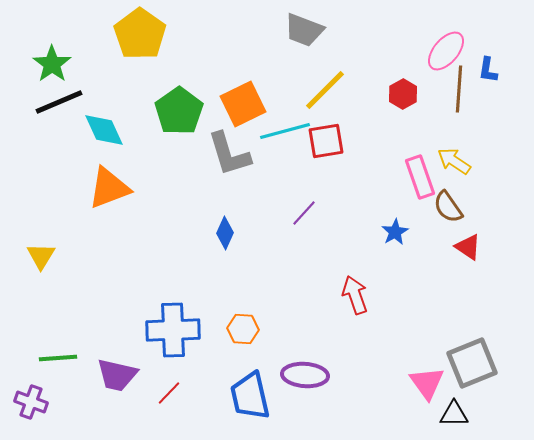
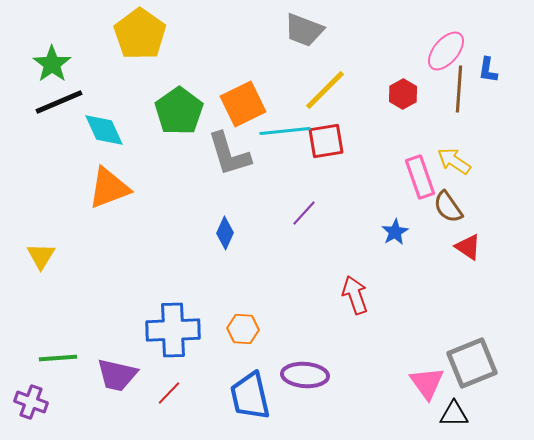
cyan line: rotated 9 degrees clockwise
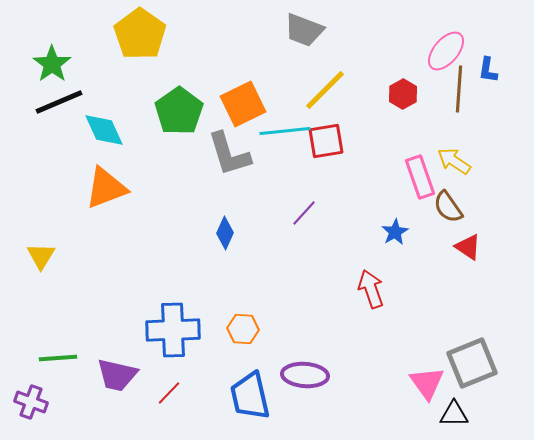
orange triangle: moved 3 px left
red arrow: moved 16 px right, 6 px up
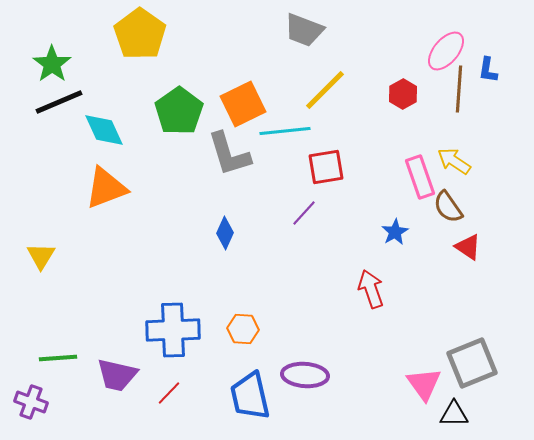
red square: moved 26 px down
pink triangle: moved 3 px left, 1 px down
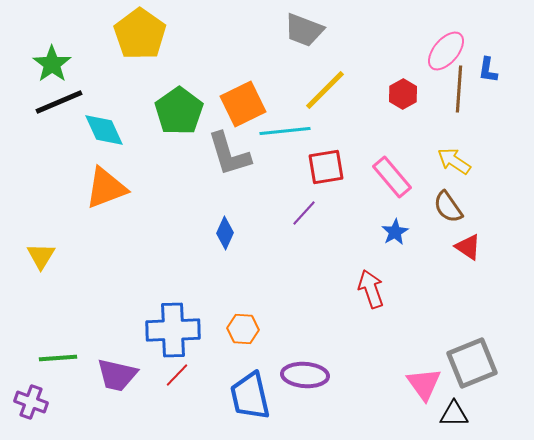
pink rectangle: moved 28 px left; rotated 21 degrees counterclockwise
red line: moved 8 px right, 18 px up
